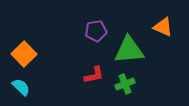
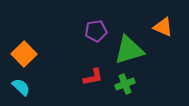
green triangle: rotated 12 degrees counterclockwise
red L-shape: moved 1 px left, 2 px down
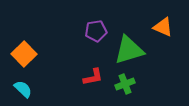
cyan semicircle: moved 2 px right, 2 px down
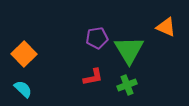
orange triangle: moved 3 px right
purple pentagon: moved 1 px right, 7 px down
green triangle: rotated 44 degrees counterclockwise
green cross: moved 2 px right, 1 px down
